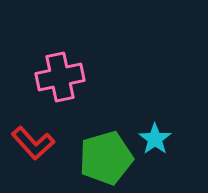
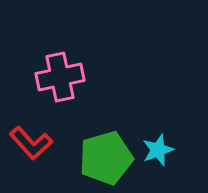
cyan star: moved 3 px right, 11 px down; rotated 16 degrees clockwise
red L-shape: moved 2 px left
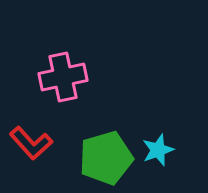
pink cross: moved 3 px right
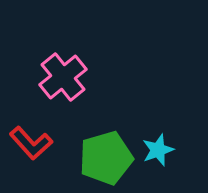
pink cross: rotated 27 degrees counterclockwise
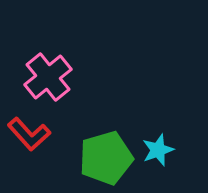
pink cross: moved 15 px left
red L-shape: moved 2 px left, 9 px up
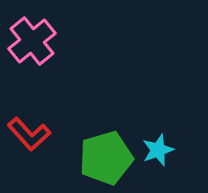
pink cross: moved 16 px left, 36 px up
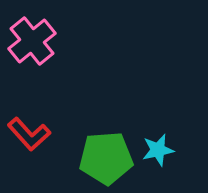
cyan star: rotated 8 degrees clockwise
green pentagon: rotated 12 degrees clockwise
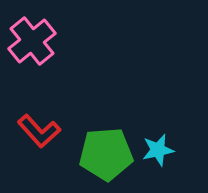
red L-shape: moved 10 px right, 3 px up
green pentagon: moved 4 px up
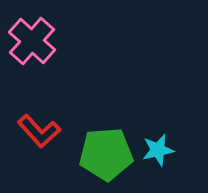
pink cross: rotated 9 degrees counterclockwise
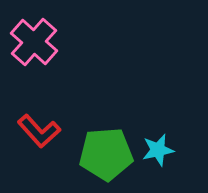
pink cross: moved 2 px right, 1 px down
